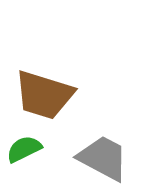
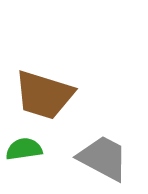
green semicircle: rotated 18 degrees clockwise
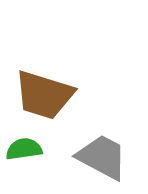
gray trapezoid: moved 1 px left, 1 px up
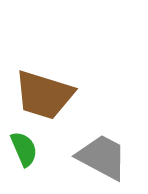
green semicircle: rotated 75 degrees clockwise
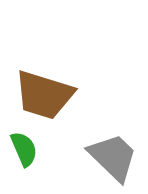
gray trapezoid: moved 11 px right; rotated 16 degrees clockwise
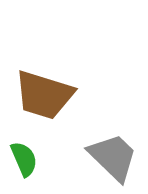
green semicircle: moved 10 px down
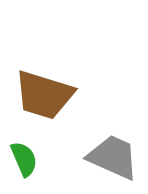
gray trapezoid: rotated 20 degrees counterclockwise
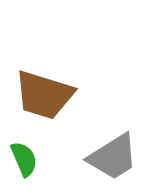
gray trapezoid: rotated 124 degrees clockwise
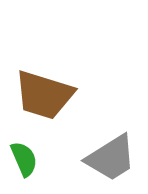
gray trapezoid: moved 2 px left, 1 px down
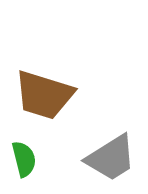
green semicircle: rotated 9 degrees clockwise
